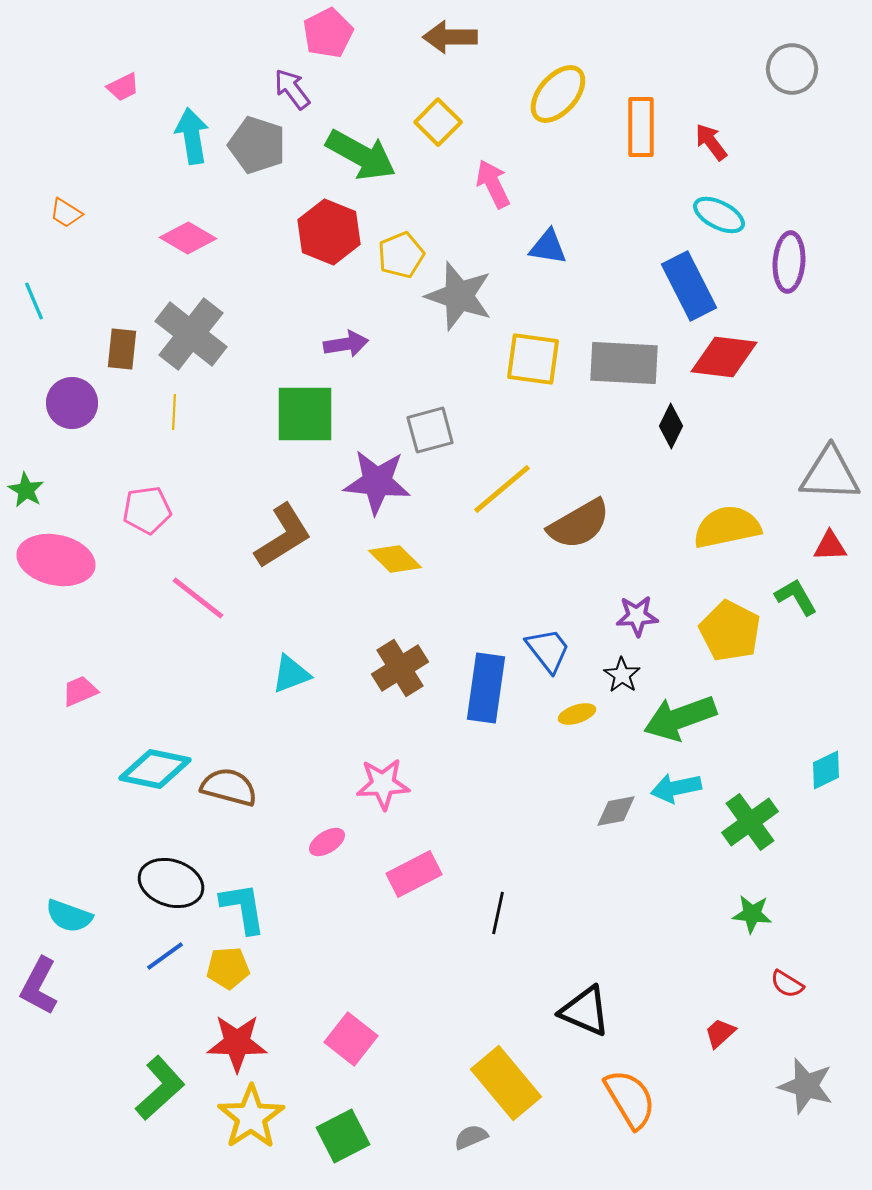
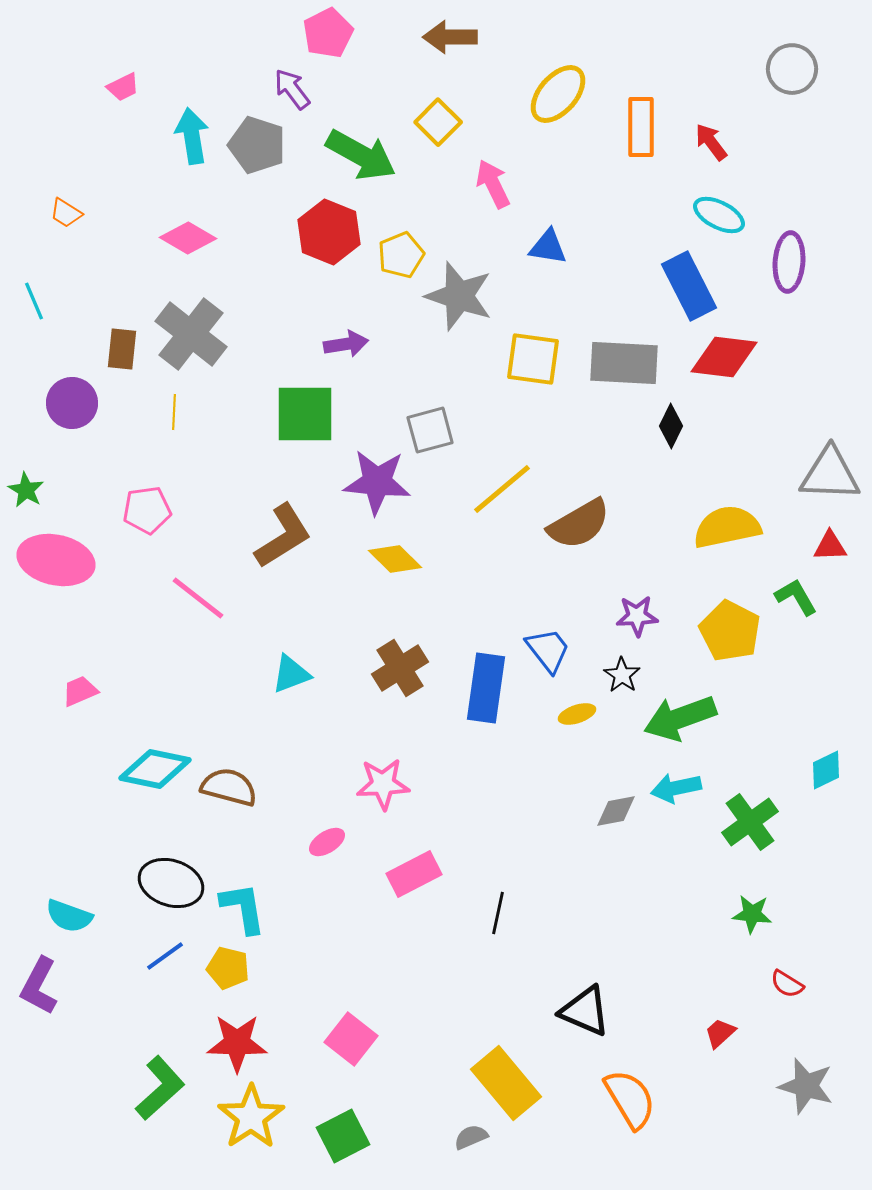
yellow pentagon at (228, 968): rotated 18 degrees clockwise
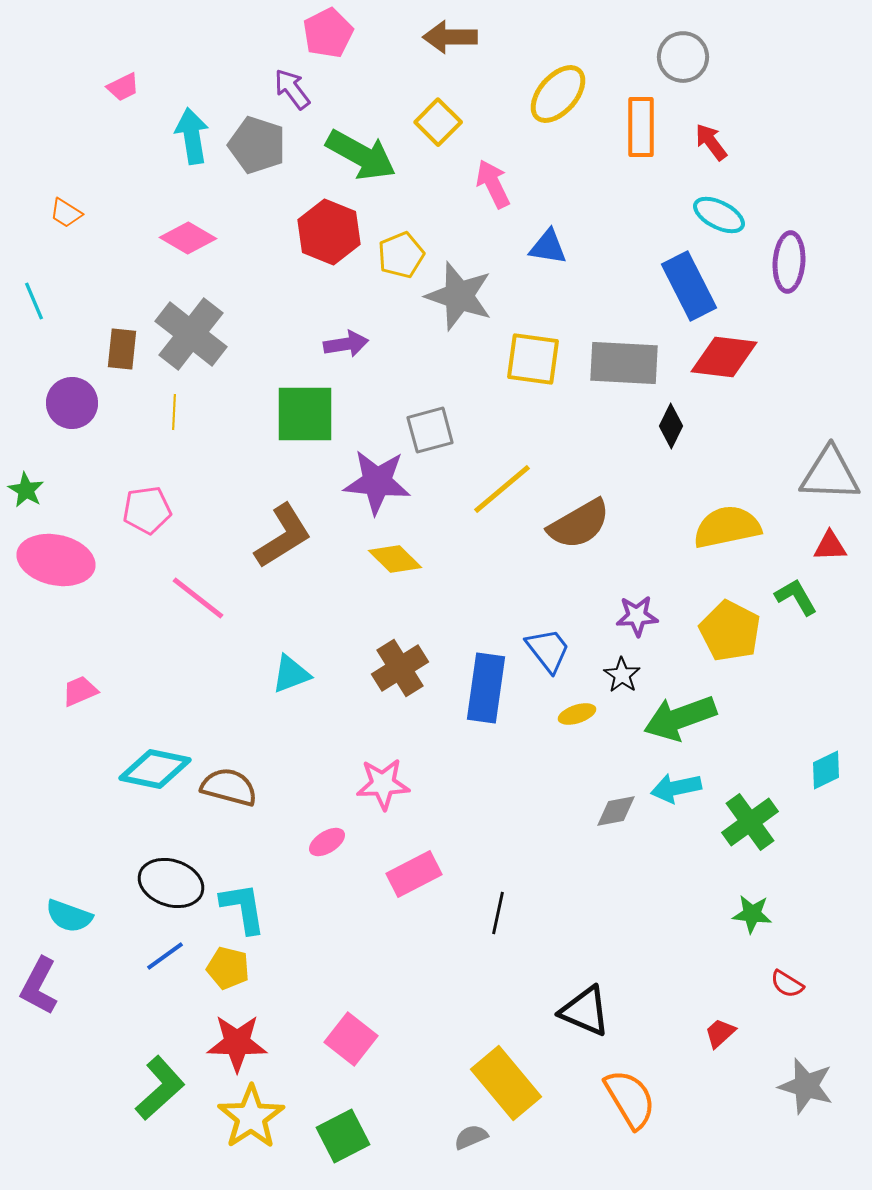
gray circle at (792, 69): moved 109 px left, 12 px up
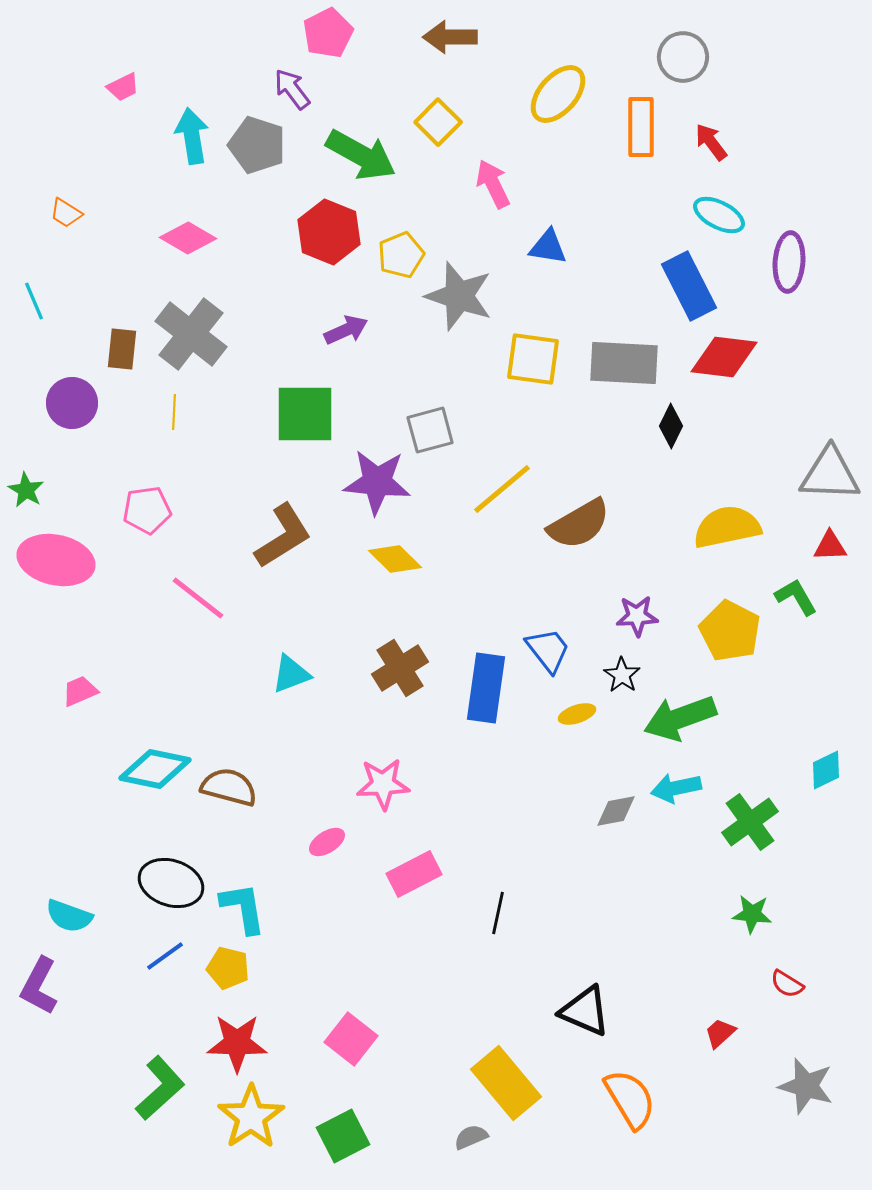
purple arrow at (346, 344): moved 14 px up; rotated 15 degrees counterclockwise
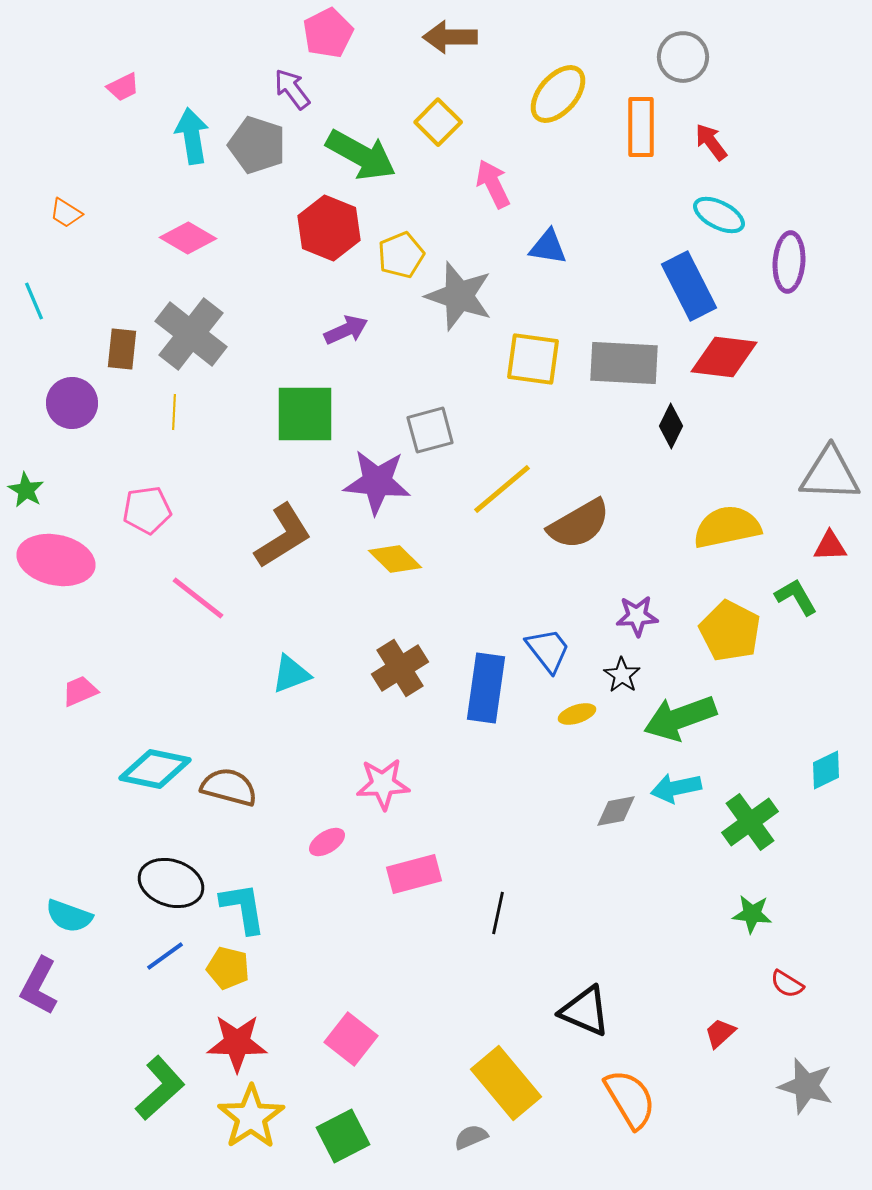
red hexagon at (329, 232): moved 4 px up
pink rectangle at (414, 874): rotated 12 degrees clockwise
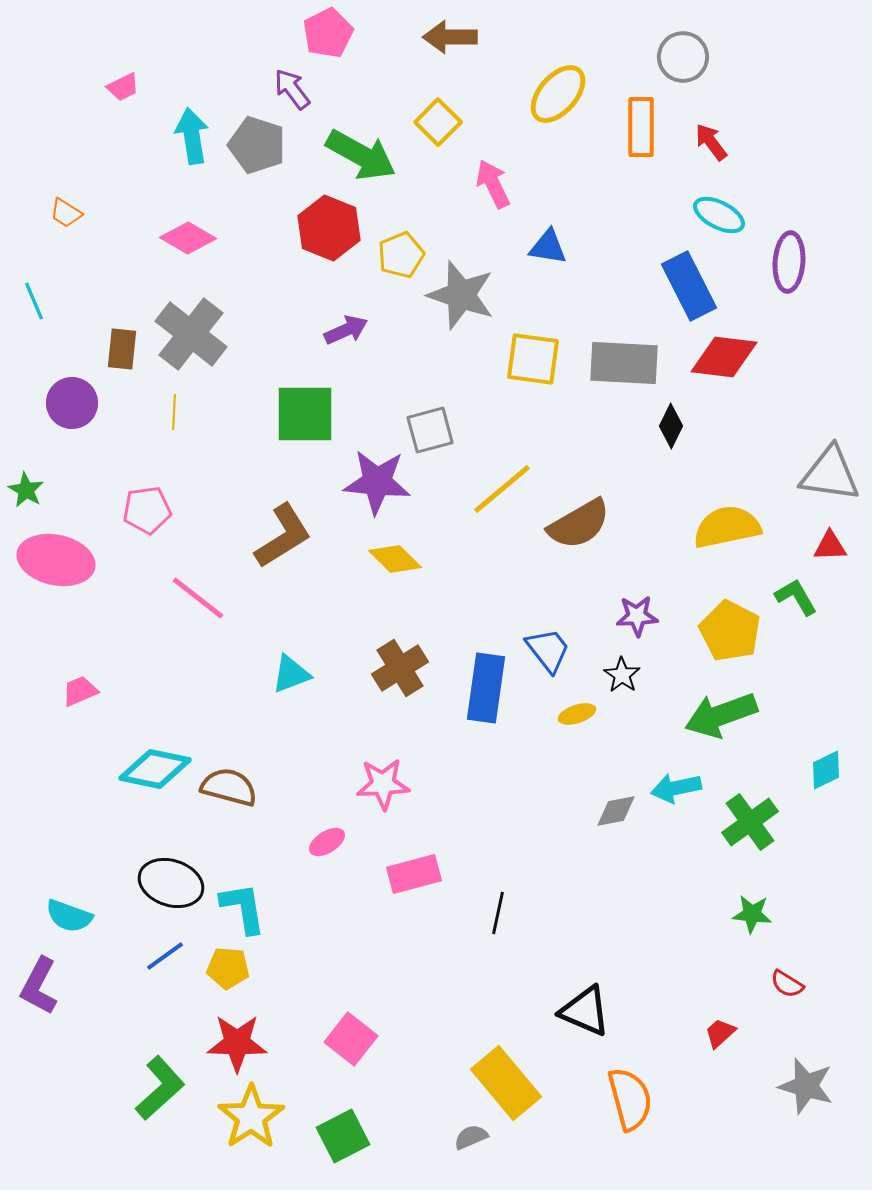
gray star at (459, 296): moved 2 px right, 1 px up
gray triangle at (830, 474): rotated 6 degrees clockwise
green arrow at (680, 718): moved 41 px right, 3 px up
yellow pentagon at (228, 968): rotated 9 degrees counterclockwise
orange semicircle at (630, 1099): rotated 16 degrees clockwise
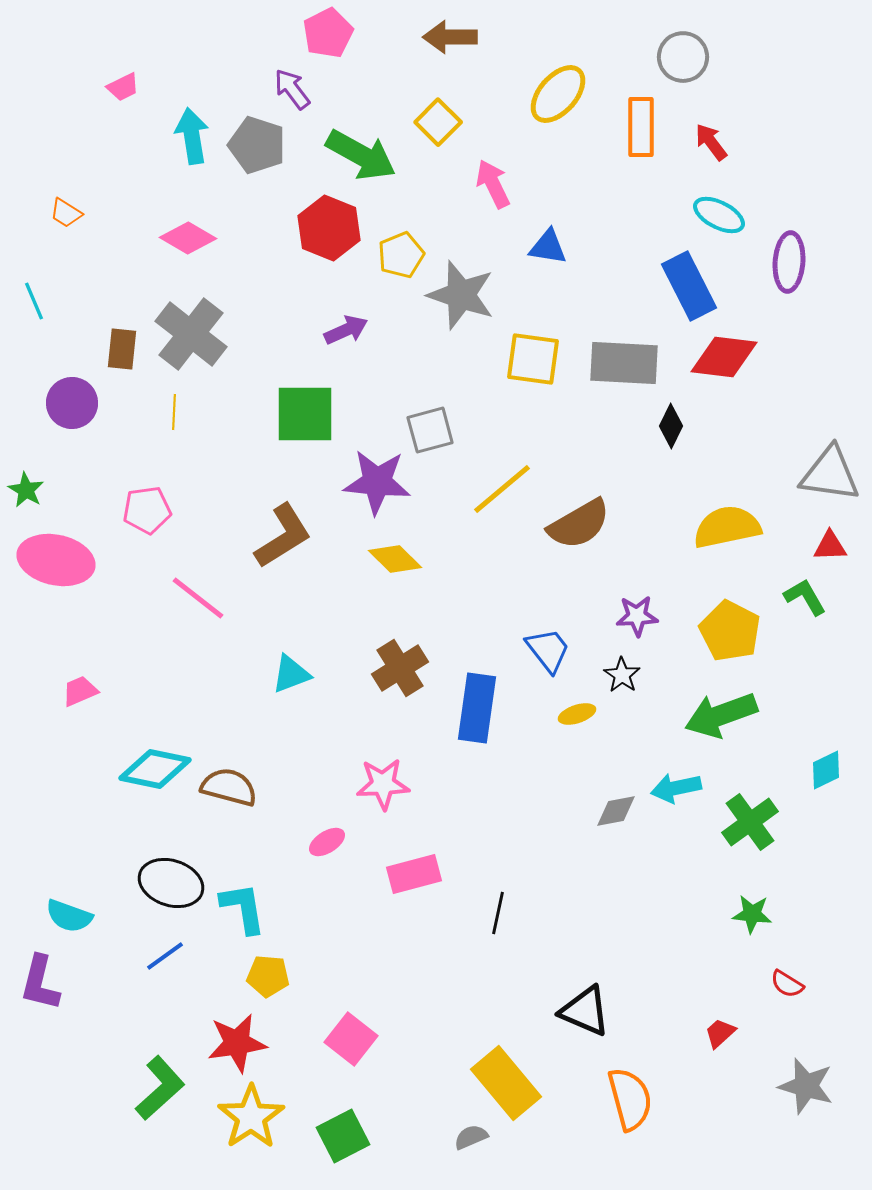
green L-shape at (796, 597): moved 9 px right
blue rectangle at (486, 688): moved 9 px left, 20 px down
yellow pentagon at (228, 968): moved 40 px right, 8 px down
purple L-shape at (39, 986): moved 1 px right, 3 px up; rotated 14 degrees counterclockwise
red star at (237, 1043): rotated 10 degrees counterclockwise
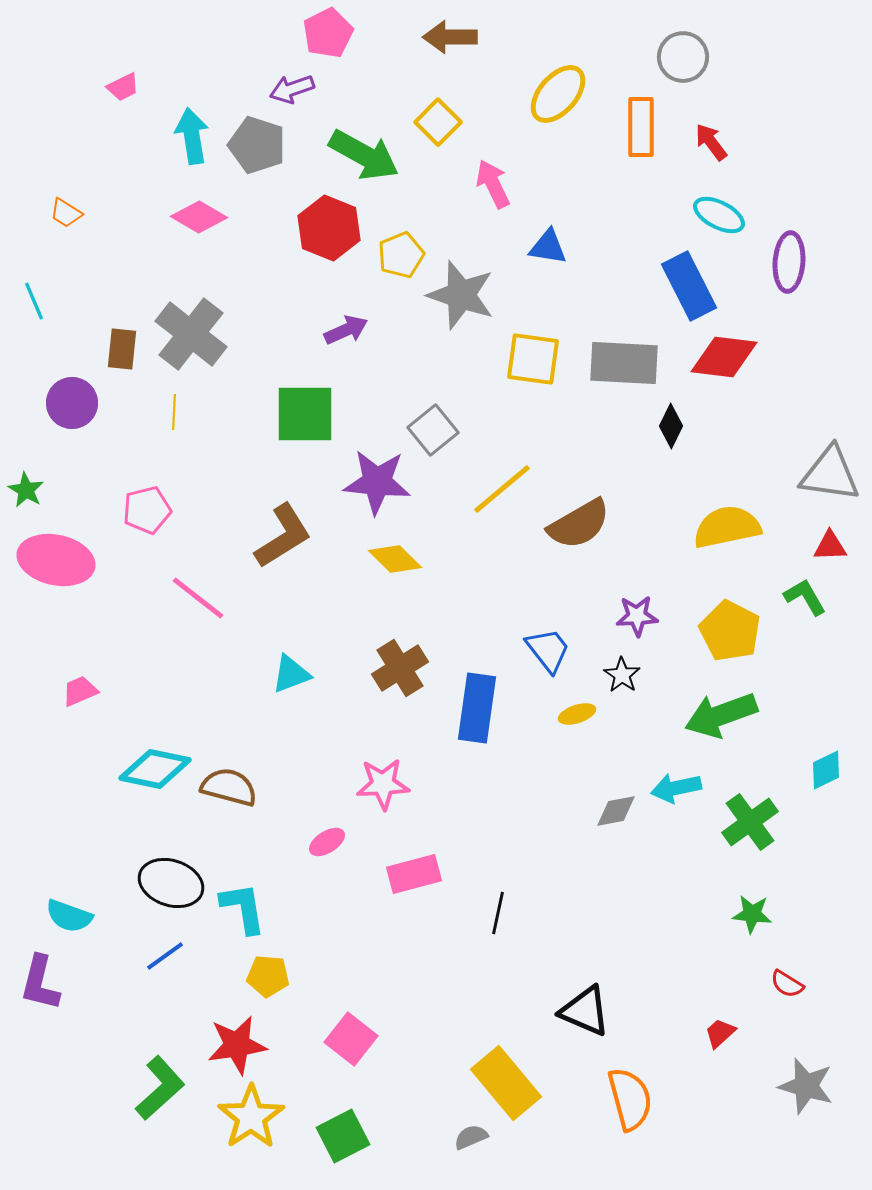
purple arrow at (292, 89): rotated 72 degrees counterclockwise
green arrow at (361, 155): moved 3 px right
pink diamond at (188, 238): moved 11 px right, 21 px up
gray square at (430, 430): moved 3 px right; rotated 24 degrees counterclockwise
pink pentagon at (147, 510): rotated 6 degrees counterclockwise
red star at (237, 1043): moved 2 px down
